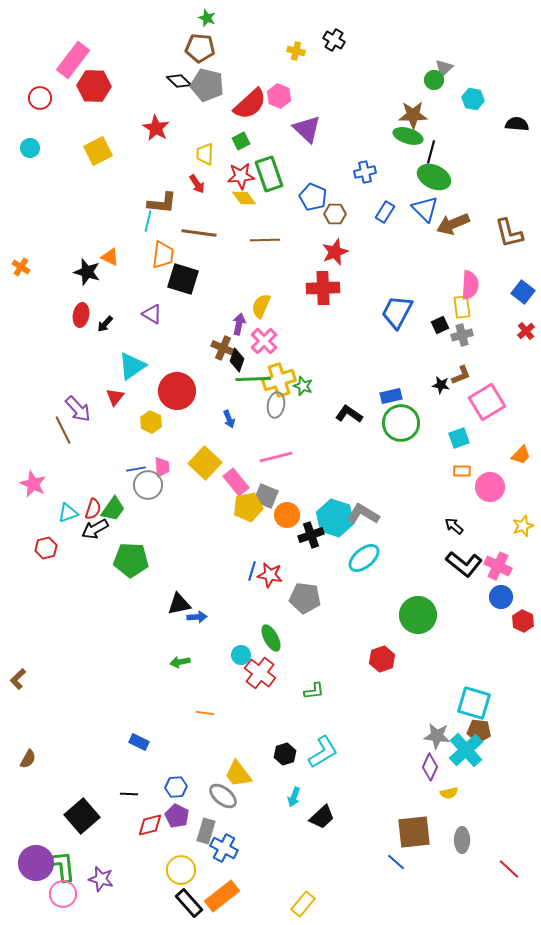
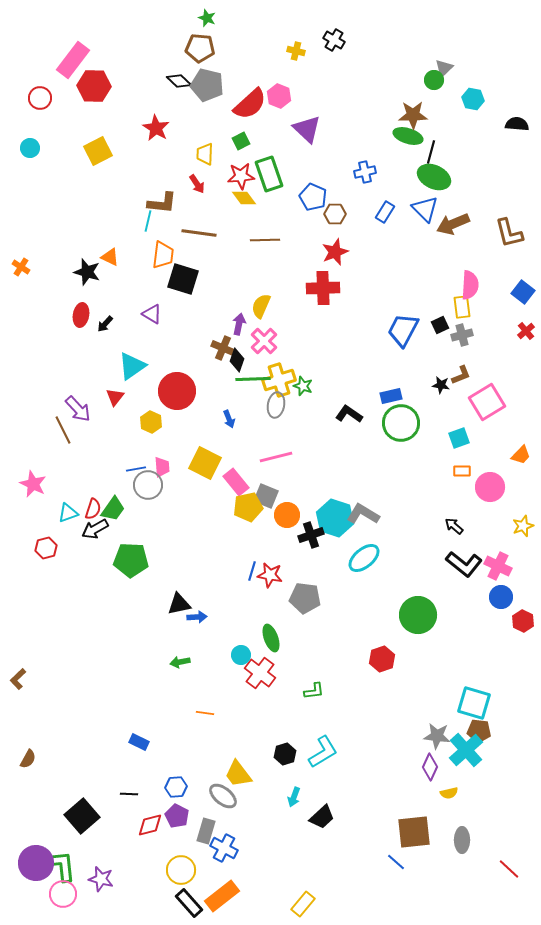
blue trapezoid at (397, 312): moved 6 px right, 18 px down
yellow square at (205, 463): rotated 16 degrees counterclockwise
green ellipse at (271, 638): rotated 8 degrees clockwise
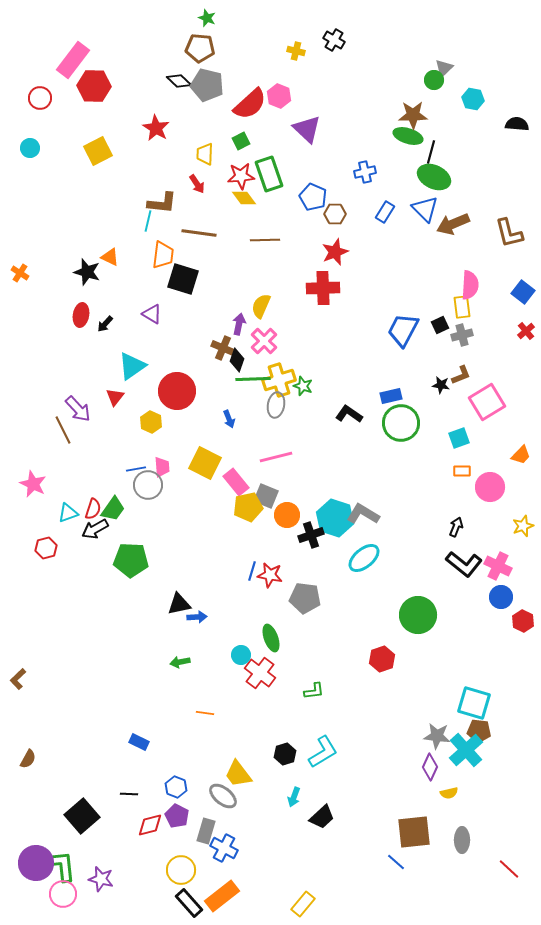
orange cross at (21, 267): moved 1 px left, 6 px down
black arrow at (454, 526): moved 2 px right, 1 px down; rotated 72 degrees clockwise
blue hexagon at (176, 787): rotated 25 degrees clockwise
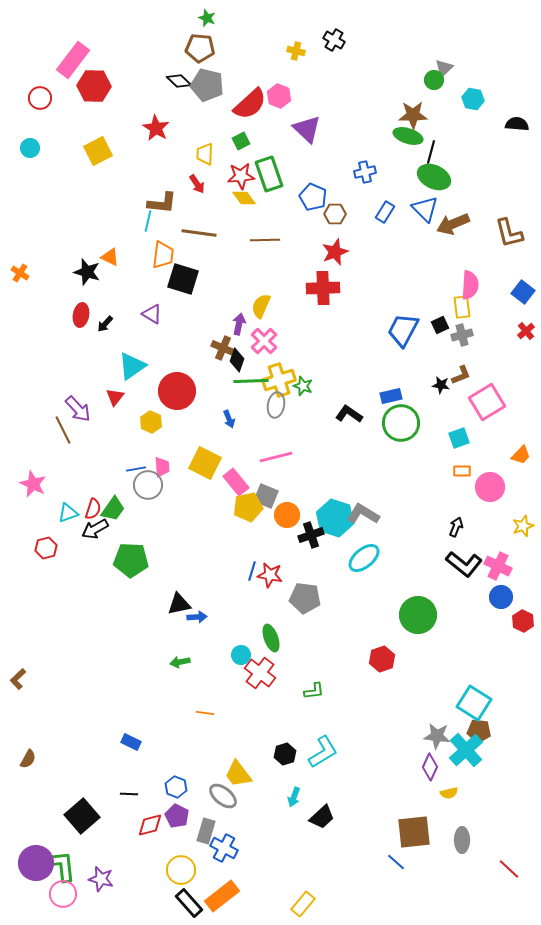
green line at (253, 379): moved 2 px left, 2 px down
cyan square at (474, 703): rotated 16 degrees clockwise
blue rectangle at (139, 742): moved 8 px left
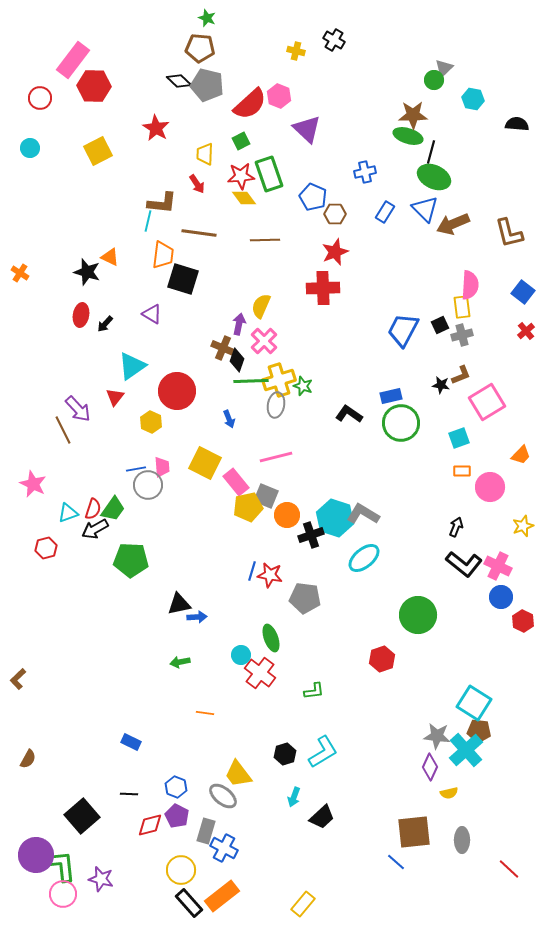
purple circle at (36, 863): moved 8 px up
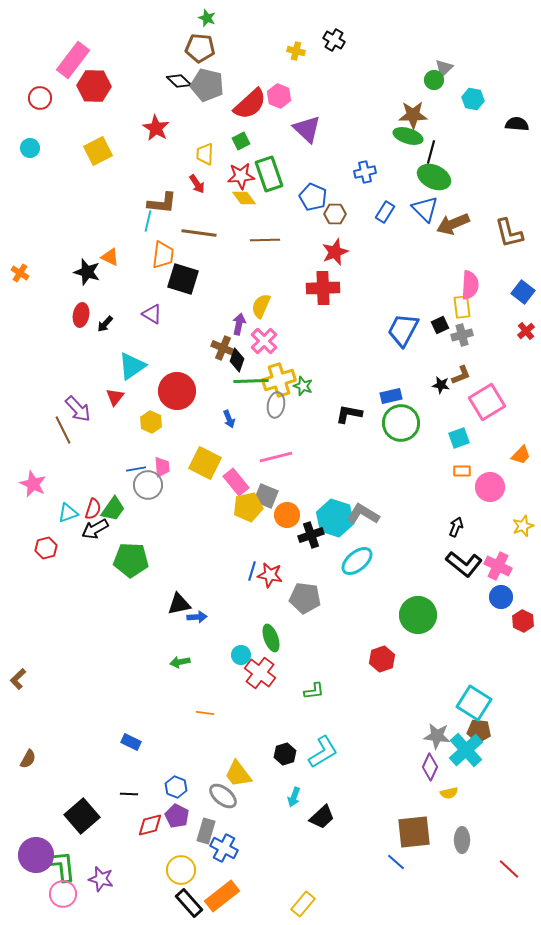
black L-shape at (349, 414): rotated 24 degrees counterclockwise
cyan ellipse at (364, 558): moved 7 px left, 3 px down
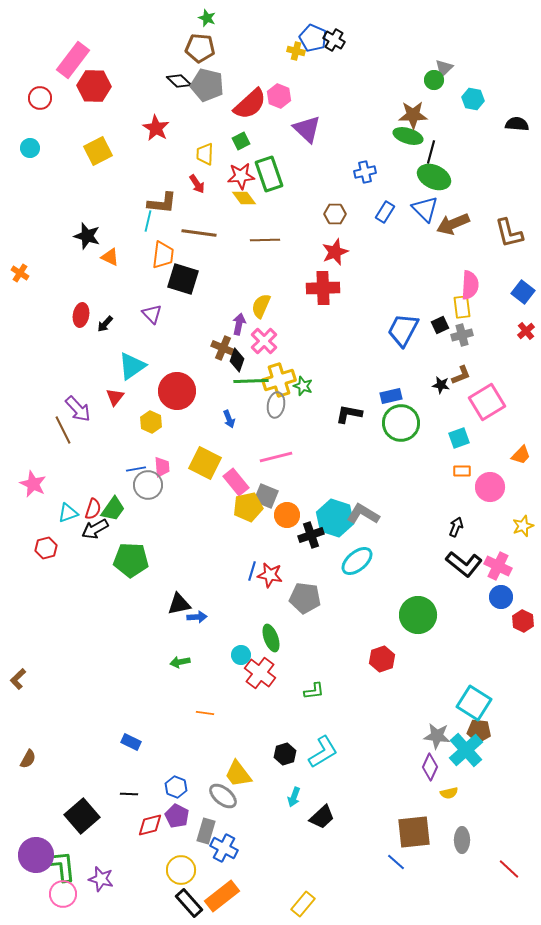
blue pentagon at (313, 197): moved 159 px up
black star at (87, 272): moved 36 px up
purple triangle at (152, 314): rotated 15 degrees clockwise
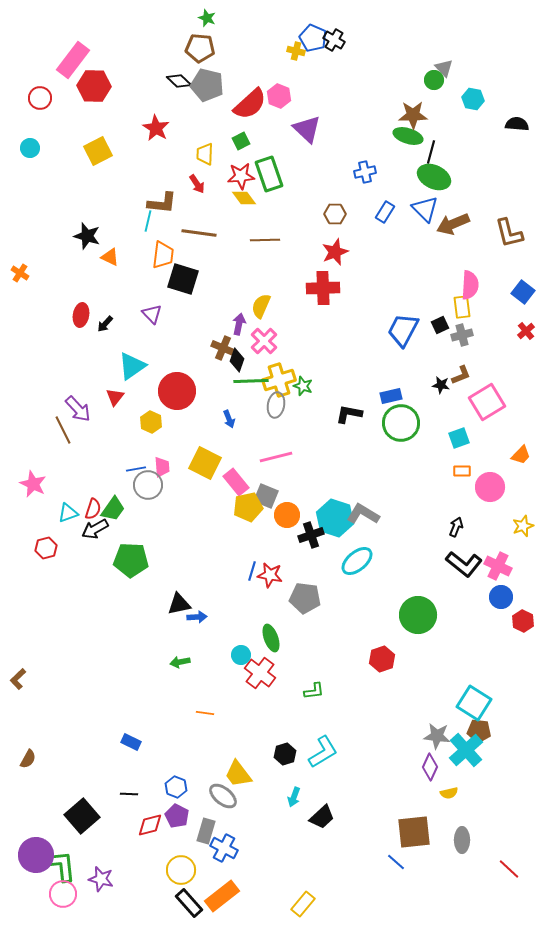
gray triangle at (444, 68): rotated 30 degrees counterclockwise
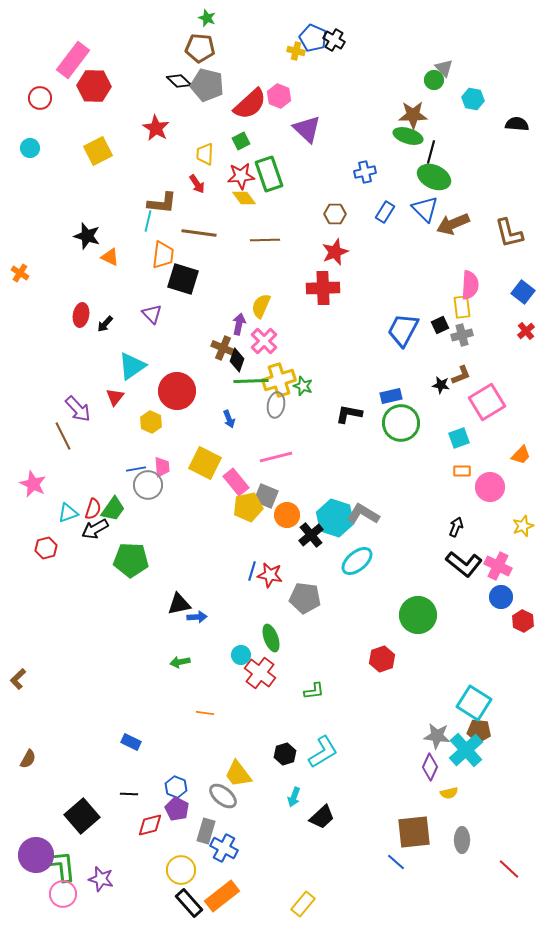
brown line at (63, 430): moved 6 px down
black cross at (311, 535): rotated 20 degrees counterclockwise
purple pentagon at (177, 816): moved 7 px up
